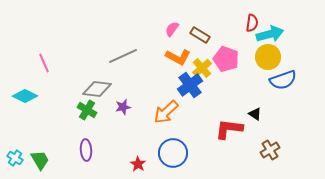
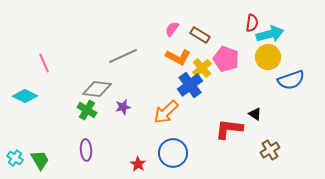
blue semicircle: moved 8 px right
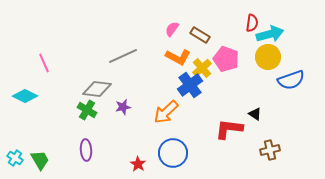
brown cross: rotated 18 degrees clockwise
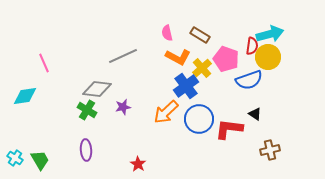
red semicircle: moved 23 px down
pink semicircle: moved 5 px left, 4 px down; rotated 49 degrees counterclockwise
blue semicircle: moved 42 px left
blue cross: moved 4 px left, 1 px down
cyan diamond: rotated 35 degrees counterclockwise
blue circle: moved 26 px right, 34 px up
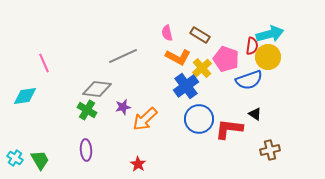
orange arrow: moved 21 px left, 7 px down
